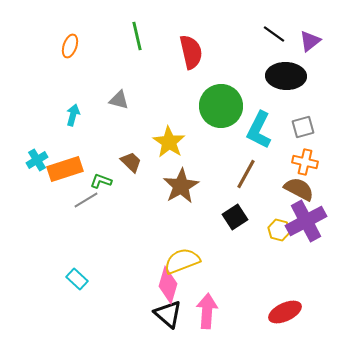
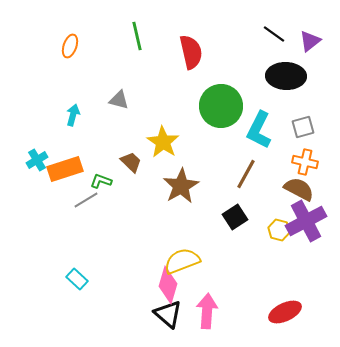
yellow star: moved 6 px left
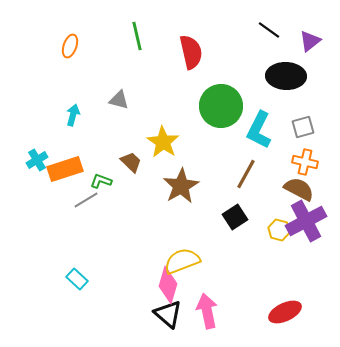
black line: moved 5 px left, 4 px up
pink arrow: rotated 16 degrees counterclockwise
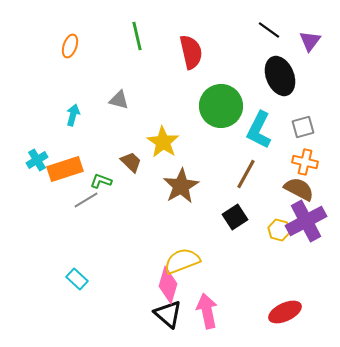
purple triangle: rotated 15 degrees counterclockwise
black ellipse: moved 6 px left; rotated 66 degrees clockwise
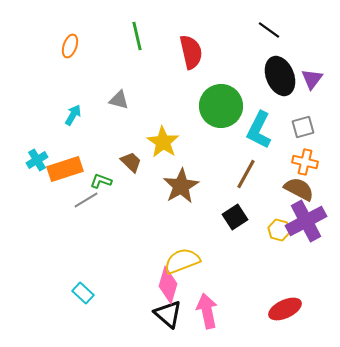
purple triangle: moved 2 px right, 38 px down
cyan arrow: rotated 15 degrees clockwise
cyan rectangle: moved 6 px right, 14 px down
red ellipse: moved 3 px up
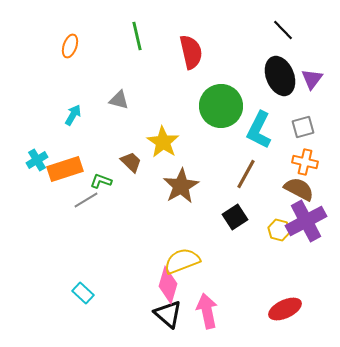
black line: moved 14 px right; rotated 10 degrees clockwise
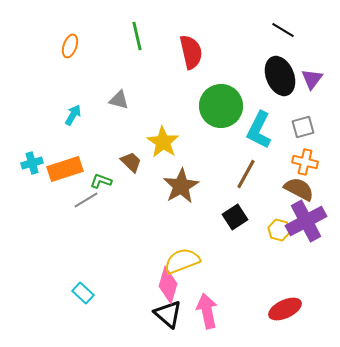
black line: rotated 15 degrees counterclockwise
cyan cross: moved 5 px left, 3 px down; rotated 15 degrees clockwise
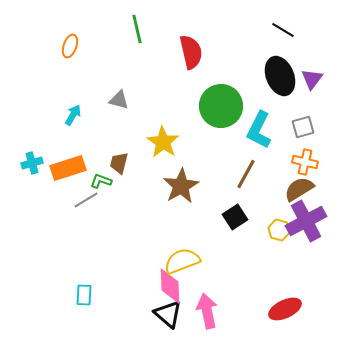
green line: moved 7 px up
brown trapezoid: moved 12 px left, 1 px down; rotated 120 degrees counterclockwise
orange rectangle: moved 3 px right, 1 px up
brown semicircle: rotated 60 degrees counterclockwise
pink diamond: moved 2 px right, 1 px down; rotated 18 degrees counterclockwise
cyan rectangle: moved 1 px right, 2 px down; rotated 50 degrees clockwise
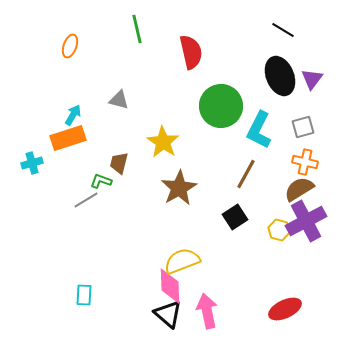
orange rectangle: moved 30 px up
brown star: moved 2 px left, 2 px down
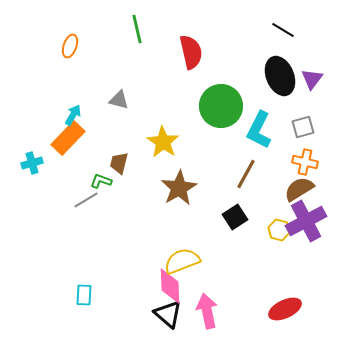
orange rectangle: rotated 28 degrees counterclockwise
